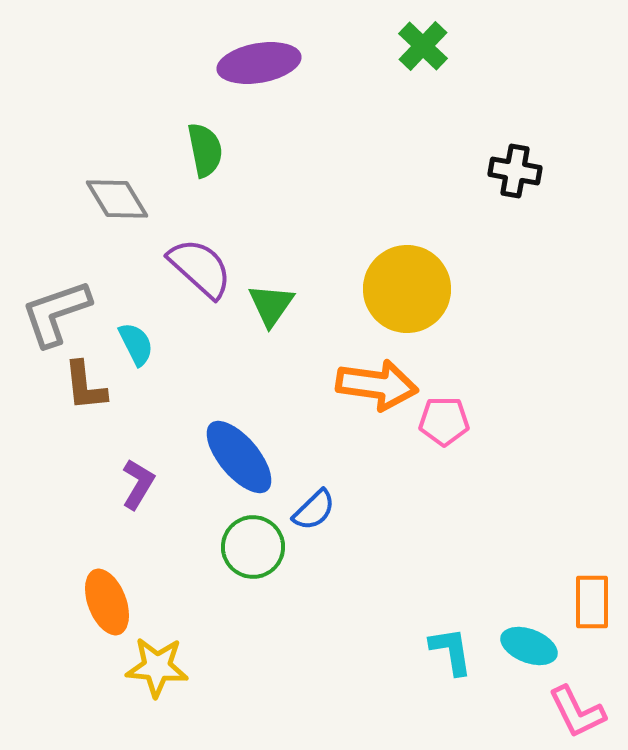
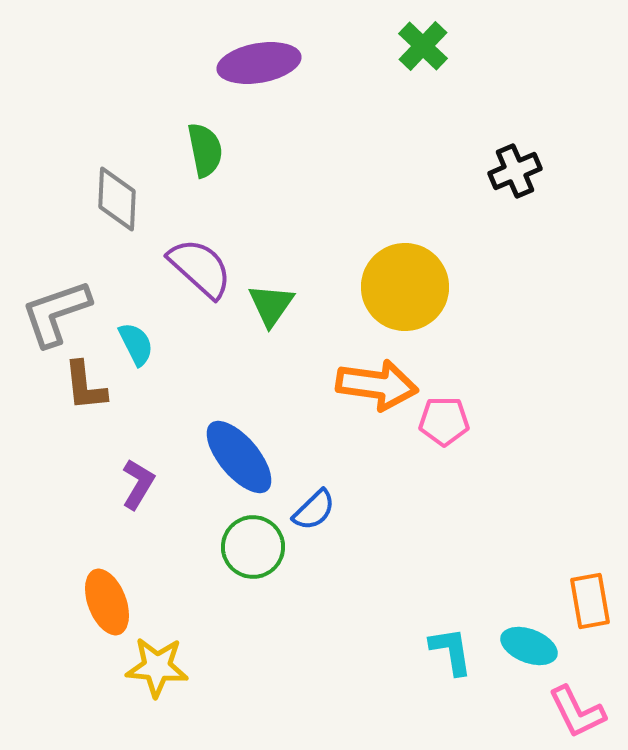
black cross: rotated 33 degrees counterclockwise
gray diamond: rotated 34 degrees clockwise
yellow circle: moved 2 px left, 2 px up
orange rectangle: moved 2 px left, 1 px up; rotated 10 degrees counterclockwise
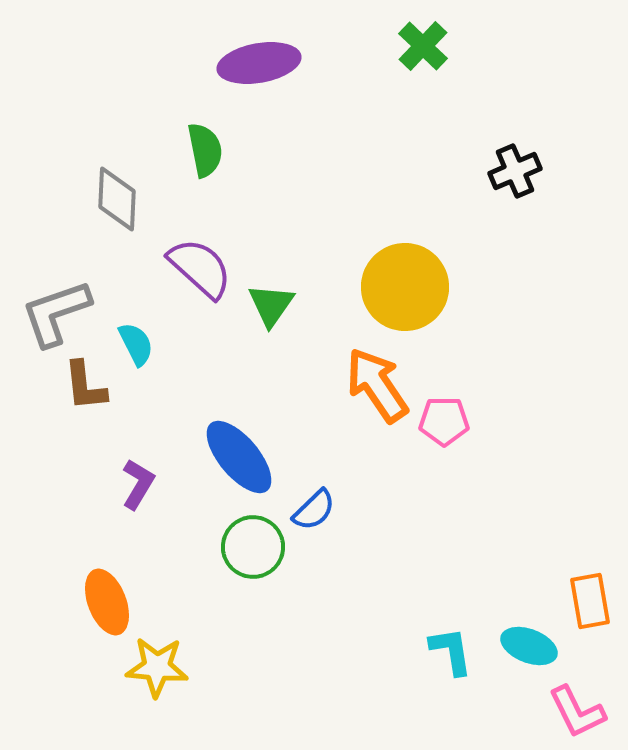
orange arrow: rotated 132 degrees counterclockwise
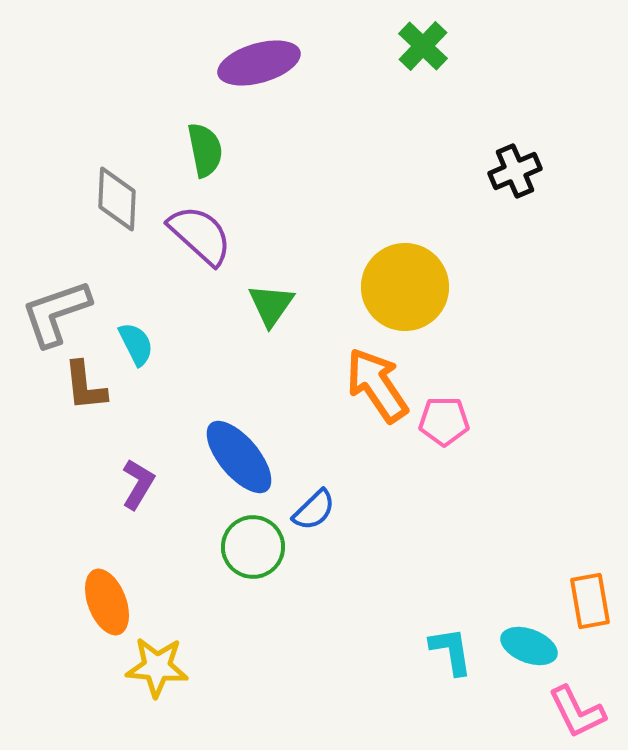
purple ellipse: rotated 6 degrees counterclockwise
purple semicircle: moved 33 px up
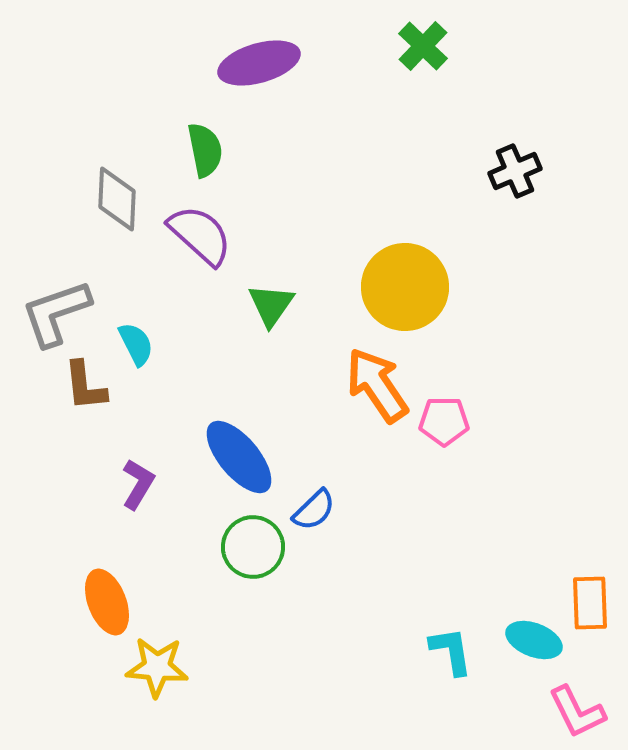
orange rectangle: moved 2 px down; rotated 8 degrees clockwise
cyan ellipse: moved 5 px right, 6 px up
